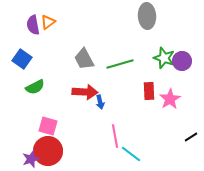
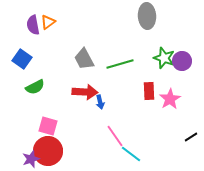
pink line: rotated 25 degrees counterclockwise
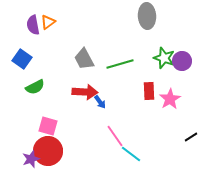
blue arrow: rotated 24 degrees counterclockwise
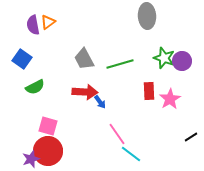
pink line: moved 2 px right, 2 px up
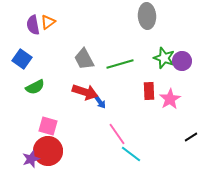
red arrow: rotated 15 degrees clockwise
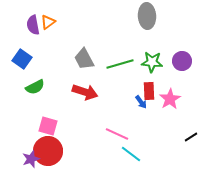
green star: moved 12 px left, 4 px down; rotated 15 degrees counterclockwise
blue arrow: moved 41 px right
pink line: rotated 30 degrees counterclockwise
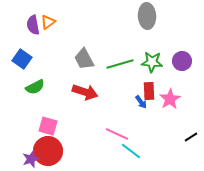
cyan line: moved 3 px up
